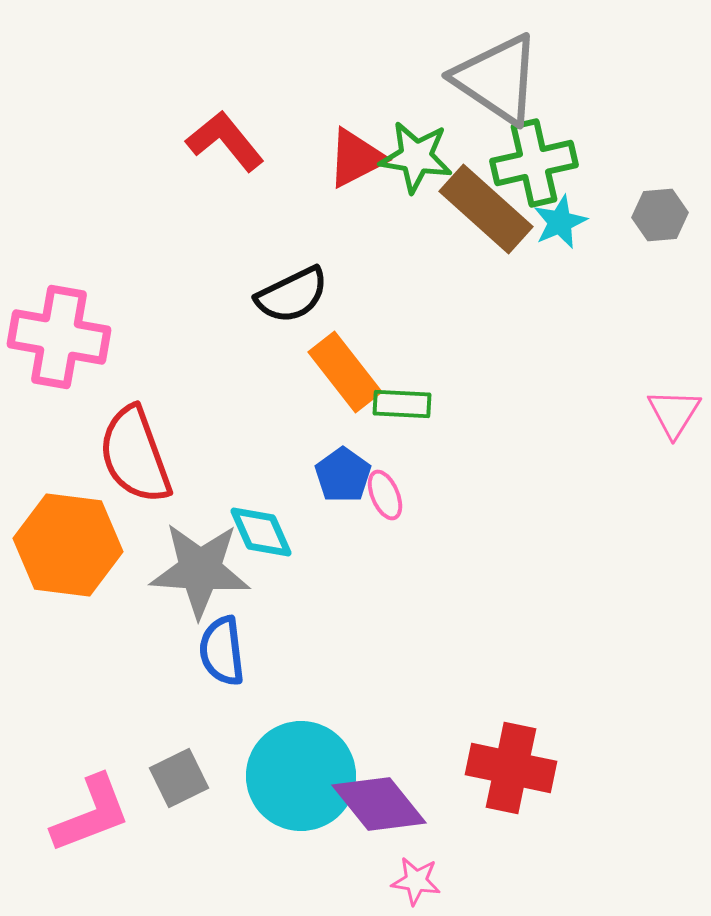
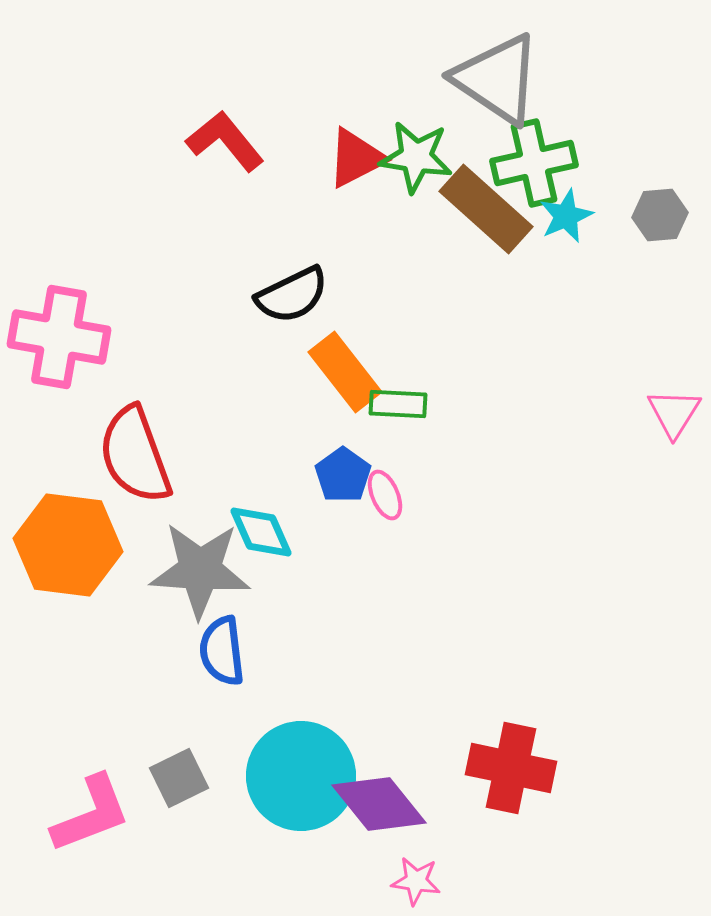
cyan star: moved 6 px right, 6 px up
green rectangle: moved 4 px left
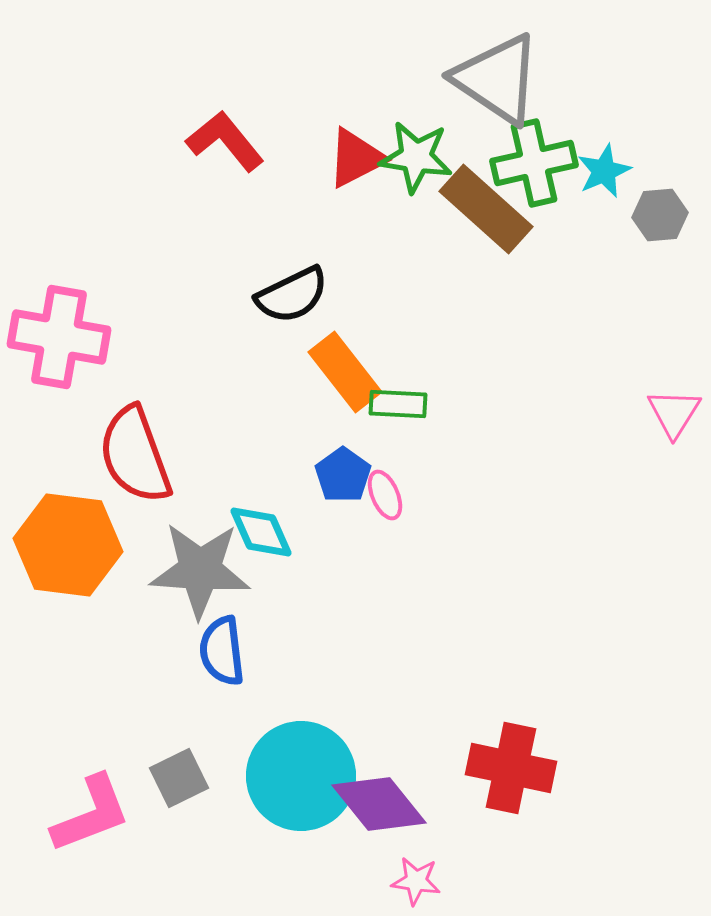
cyan star: moved 38 px right, 45 px up
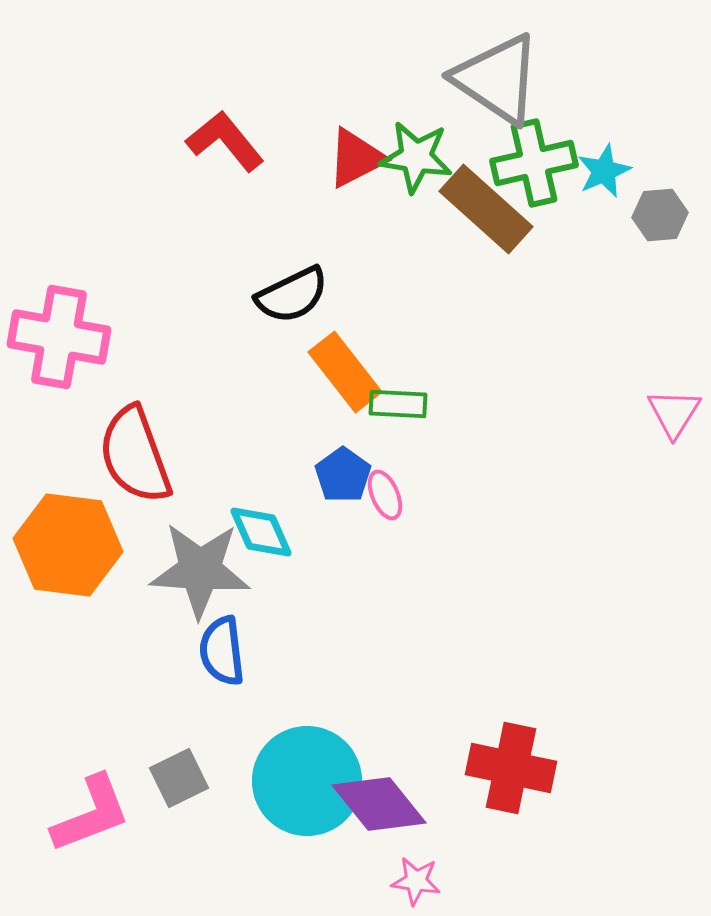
cyan circle: moved 6 px right, 5 px down
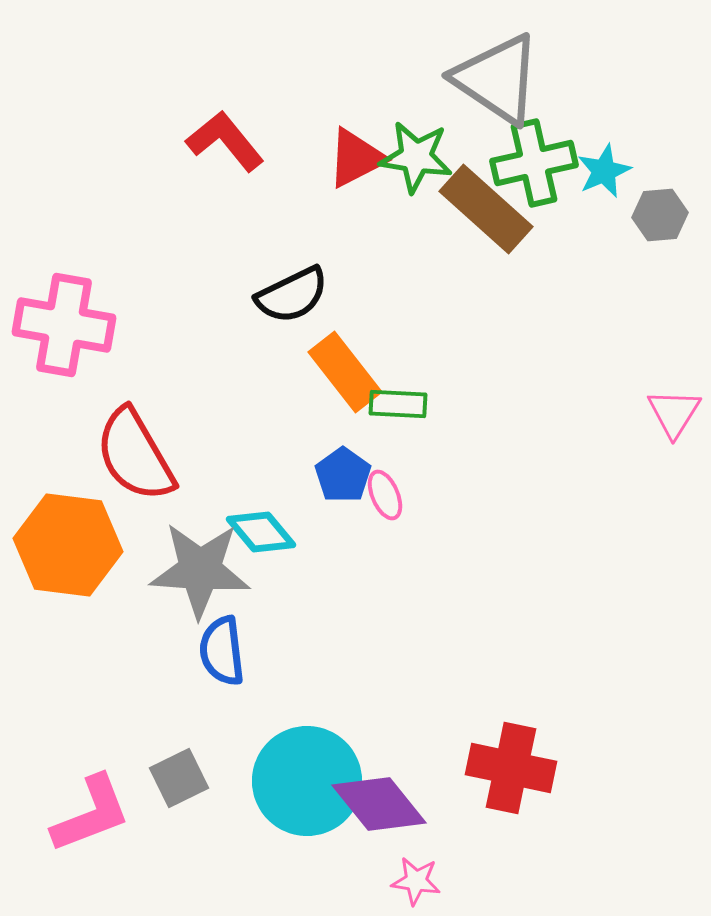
pink cross: moved 5 px right, 12 px up
red semicircle: rotated 10 degrees counterclockwise
cyan diamond: rotated 16 degrees counterclockwise
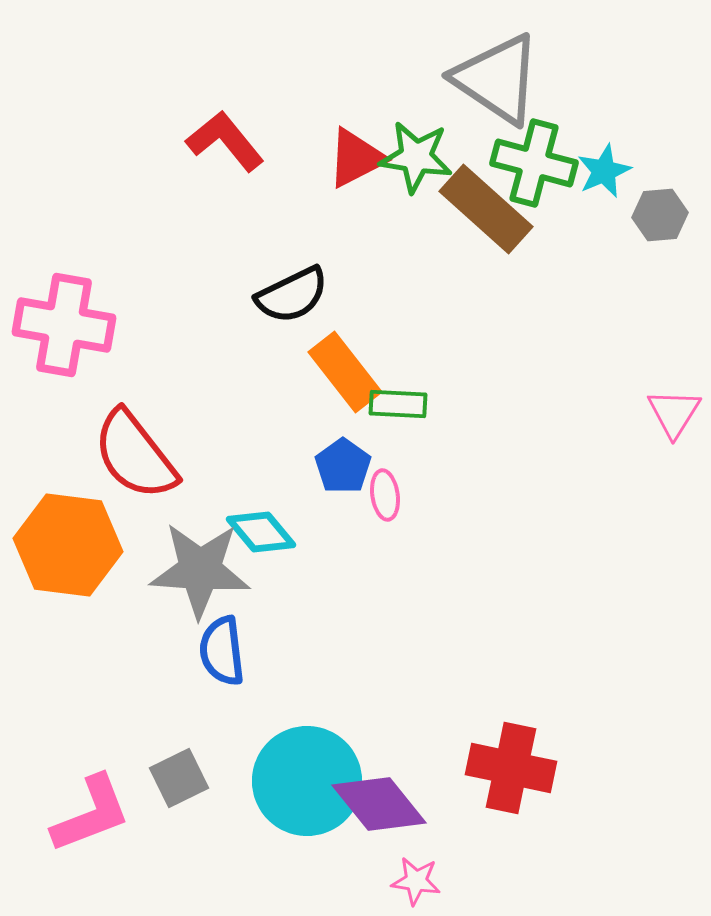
green cross: rotated 28 degrees clockwise
red semicircle: rotated 8 degrees counterclockwise
blue pentagon: moved 9 px up
pink ellipse: rotated 15 degrees clockwise
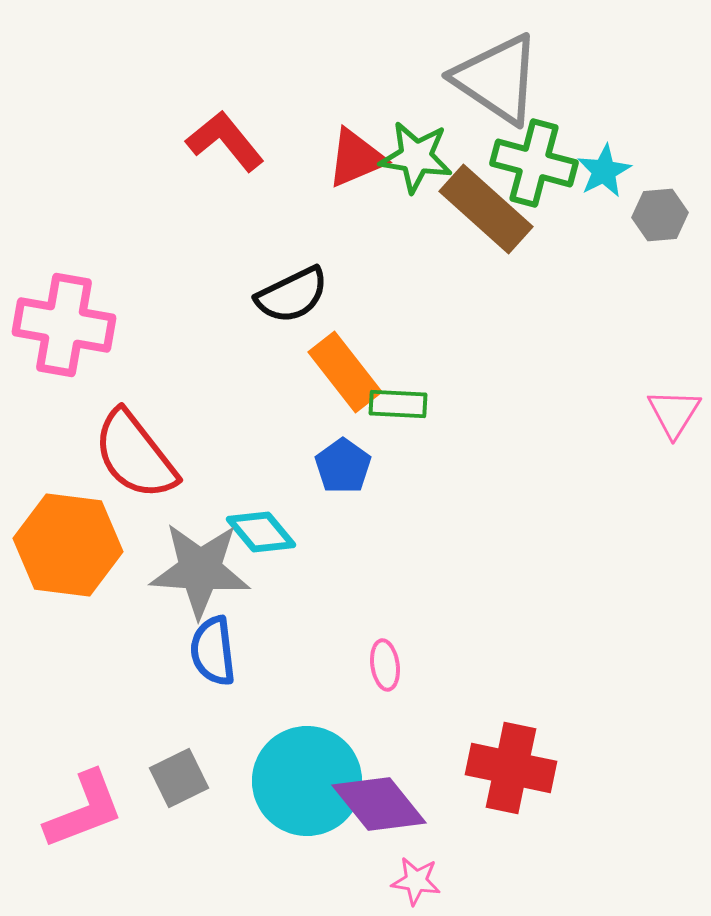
red triangle: rotated 4 degrees clockwise
cyan star: rotated 4 degrees counterclockwise
pink ellipse: moved 170 px down
blue semicircle: moved 9 px left
pink L-shape: moved 7 px left, 4 px up
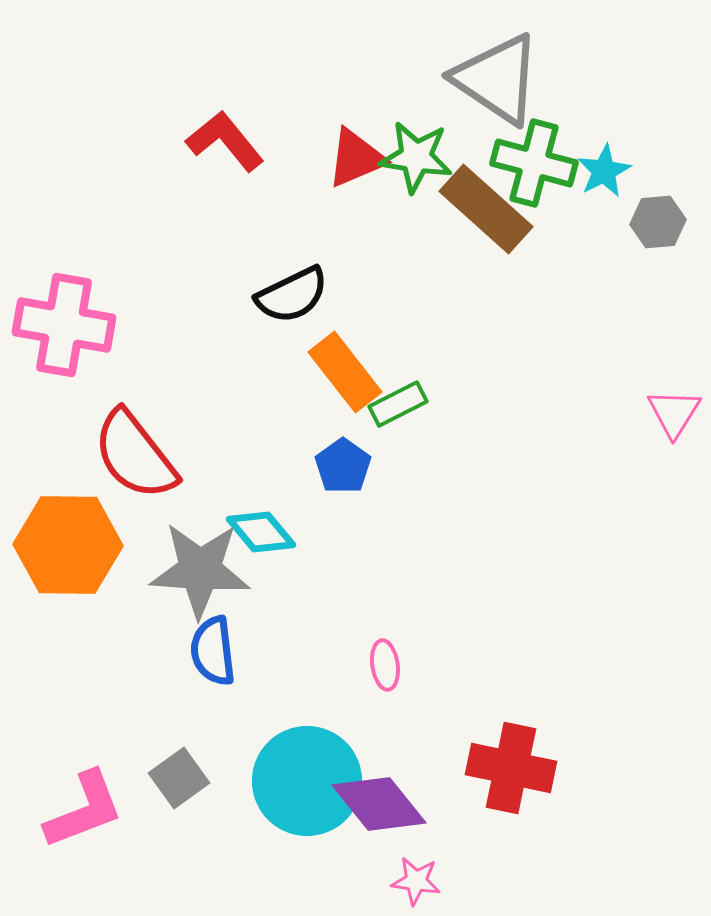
gray hexagon: moved 2 px left, 7 px down
green rectangle: rotated 30 degrees counterclockwise
orange hexagon: rotated 6 degrees counterclockwise
gray square: rotated 10 degrees counterclockwise
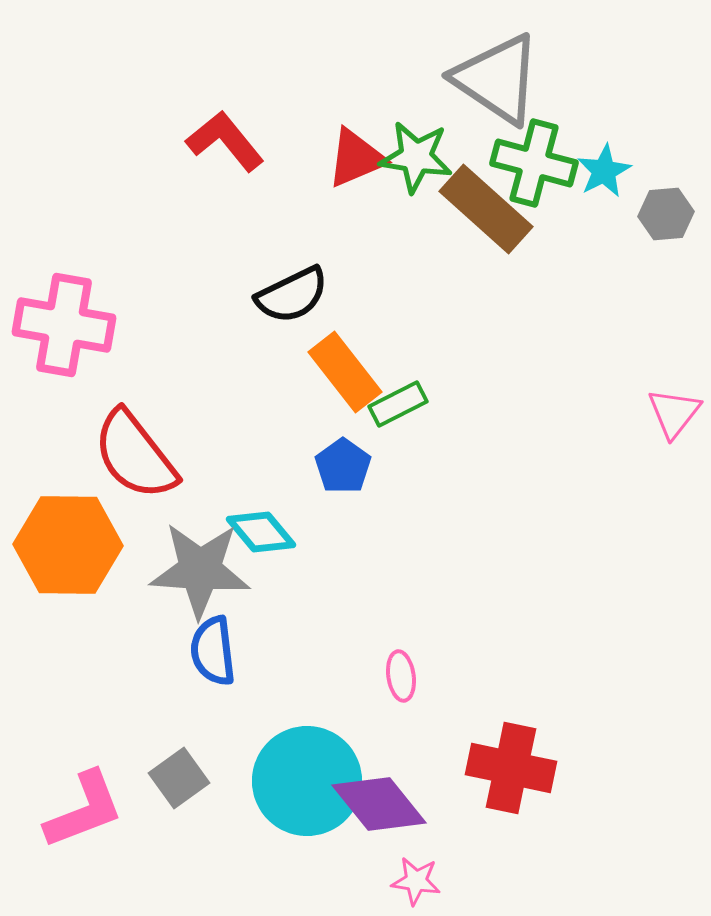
gray hexagon: moved 8 px right, 8 px up
pink triangle: rotated 6 degrees clockwise
pink ellipse: moved 16 px right, 11 px down
